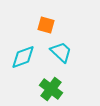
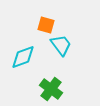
cyan trapezoid: moved 7 px up; rotated 10 degrees clockwise
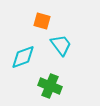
orange square: moved 4 px left, 4 px up
green cross: moved 1 px left, 3 px up; rotated 15 degrees counterclockwise
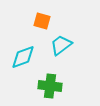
cyan trapezoid: rotated 90 degrees counterclockwise
green cross: rotated 15 degrees counterclockwise
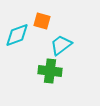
cyan diamond: moved 6 px left, 22 px up
green cross: moved 15 px up
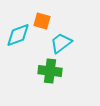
cyan diamond: moved 1 px right
cyan trapezoid: moved 2 px up
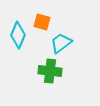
orange square: moved 1 px down
cyan diamond: rotated 48 degrees counterclockwise
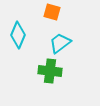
orange square: moved 10 px right, 10 px up
cyan trapezoid: moved 1 px left
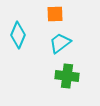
orange square: moved 3 px right, 2 px down; rotated 18 degrees counterclockwise
green cross: moved 17 px right, 5 px down
